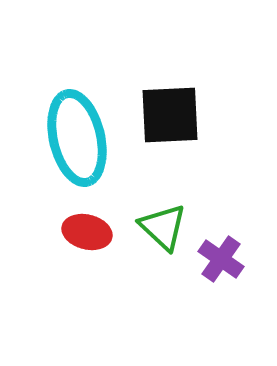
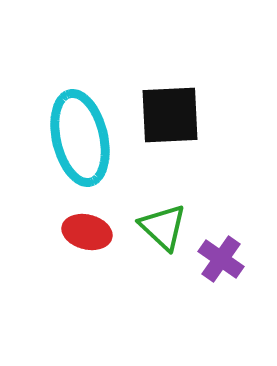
cyan ellipse: moved 3 px right
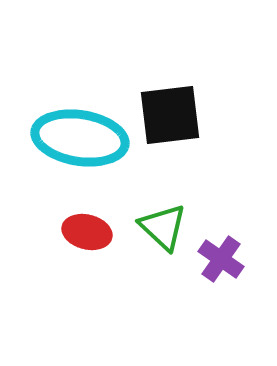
black square: rotated 4 degrees counterclockwise
cyan ellipse: rotated 68 degrees counterclockwise
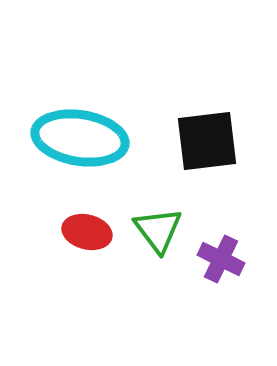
black square: moved 37 px right, 26 px down
green triangle: moved 5 px left, 3 px down; rotated 10 degrees clockwise
purple cross: rotated 9 degrees counterclockwise
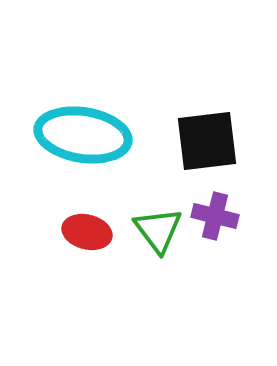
cyan ellipse: moved 3 px right, 3 px up
purple cross: moved 6 px left, 43 px up; rotated 12 degrees counterclockwise
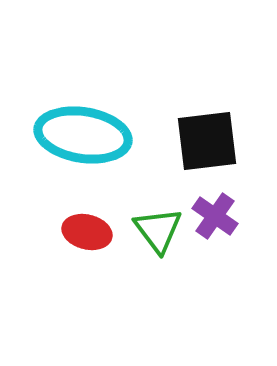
purple cross: rotated 21 degrees clockwise
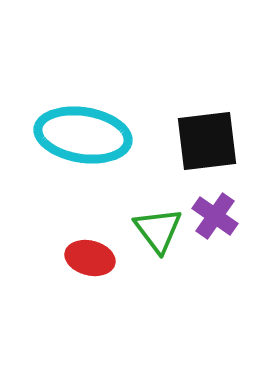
red ellipse: moved 3 px right, 26 px down
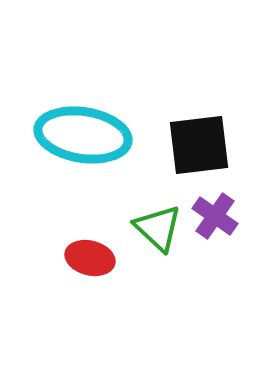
black square: moved 8 px left, 4 px down
green triangle: moved 2 px up; rotated 10 degrees counterclockwise
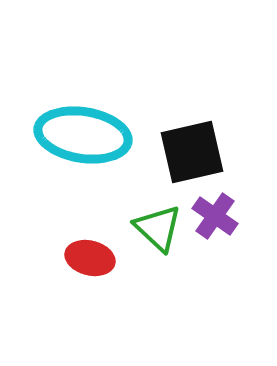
black square: moved 7 px left, 7 px down; rotated 6 degrees counterclockwise
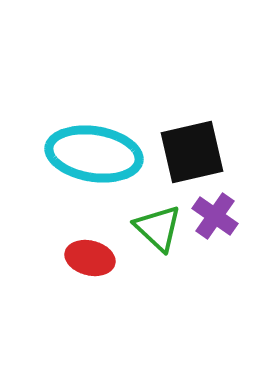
cyan ellipse: moved 11 px right, 19 px down
